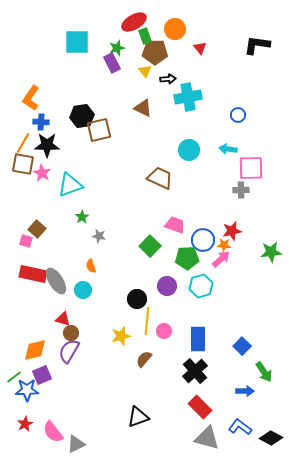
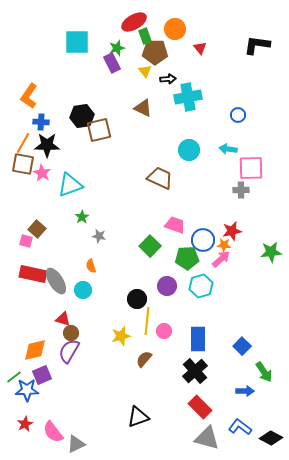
orange L-shape at (31, 98): moved 2 px left, 2 px up
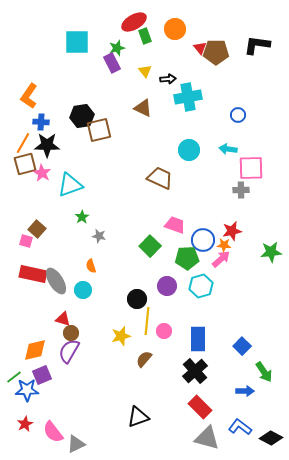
brown pentagon at (155, 52): moved 61 px right
brown square at (23, 164): moved 2 px right; rotated 25 degrees counterclockwise
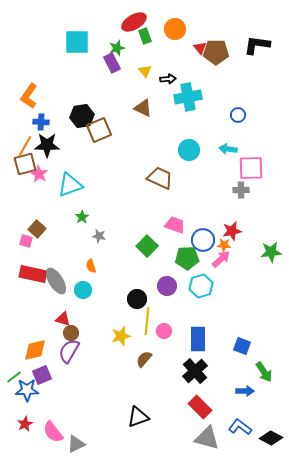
brown square at (99, 130): rotated 10 degrees counterclockwise
orange line at (23, 143): moved 2 px right, 3 px down
pink star at (42, 173): moved 3 px left, 1 px down
green square at (150, 246): moved 3 px left
blue square at (242, 346): rotated 24 degrees counterclockwise
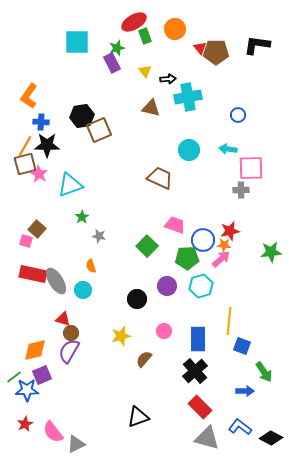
brown triangle at (143, 108): moved 8 px right; rotated 12 degrees counterclockwise
red star at (232, 231): moved 2 px left
yellow line at (147, 321): moved 82 px right
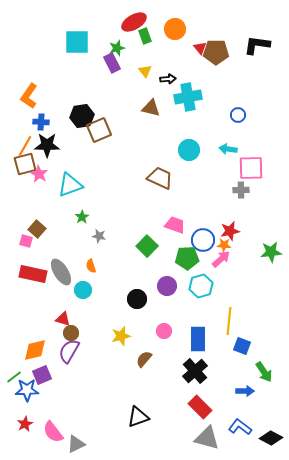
gray ellipse at (56, 281): moved 5 px right, 9 px up
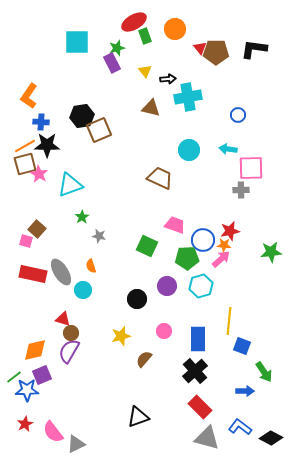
black L-shape at (257, 45): moved 3 px left, 4 px down
orange line at (25, 146): rotated 30 degrees clockwise
green square at (147, 246): rotated 20 degrees counterclockwise
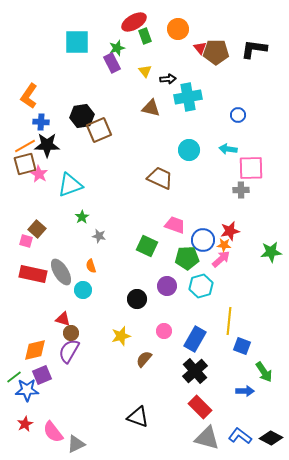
orange circle at (175, 29): moved 3 px right
blue rectangle at (198, 339): moved 3 px left; rotated 30 degrees clockwise
black triangle at (138, 417): rotated 40 degrees clockwise
blue L-shape at (240, 427): moved 9 px down
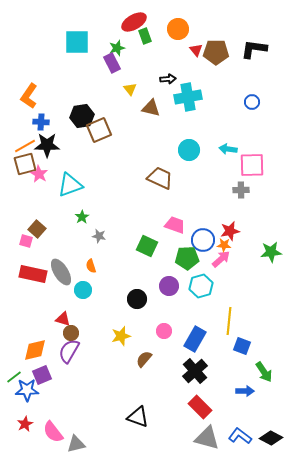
red triangle at (200, 48): moved 4 px left, 2 px down
yellow triangle at (145, 71): moved 15 px left, 18 px down
blue circle at (238, 115): moved 14 px right, 13 px up
pink square at (251, 168): moved 1 px right, 3 px up
purple circle at (167, 286): moved 2 px right
gray triangle at (76, 444): rotated 12 degrees clockwise
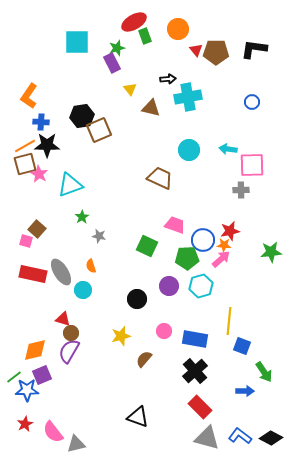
blue rectangle at (195, 339): rotated 70 degrees clockwise
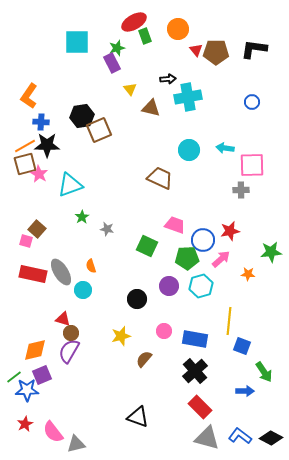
cyan arrow at (228, 149): moved 3 px left, 1 px up
gray star at (99, 236): moved 8 px right, 7 px up
orange star at (224, 245): moved 24 px right, 29 px down
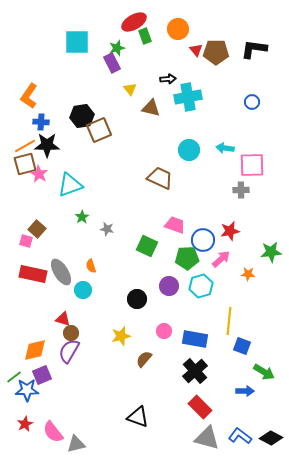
green arrow at (264, 372): rotated 25 degrees counterclockwise
